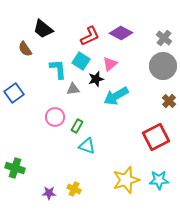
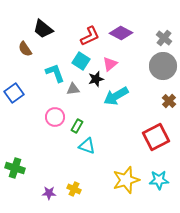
cyan L-shape: moved 3 px left, 4 px down; rotated 15 degrees counterclockwise
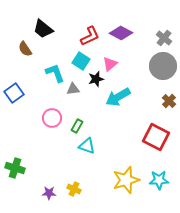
cyan arrow: moved 2 px right, 1 px down
pink circle: moved 3 px left, 1 px down
red square: rotated 36 degrees counterclockwise
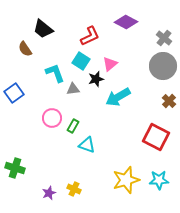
purple diamond: moved 5 px right, 11 px up
green rectangle: moved 4 px left
cyan triangle: moved 1 px up
purple star: rotated 24 degrees counterclockwise
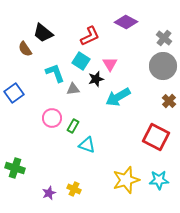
black trapezoid: moved 4 px down
pink triangle: rotated 21 degrees counterclockwise
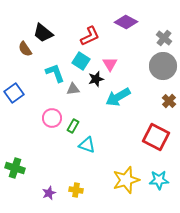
yellow cross: moved 2 px right, 1 px down; rotated 16 degrees counterclockwise
